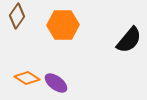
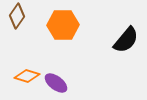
black semicircle: moved 3 px left
orange diamond: moved 2 px up; rotated 15 degrees counterclockwise
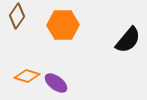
black semicircle: moved 2 px right
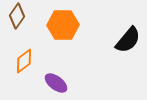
orange diamond: moved 3 px left, 15 px up; rotated 55 degrees counterclockwise
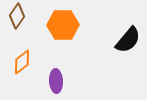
orange diamond: moved 2 px left, 1 px down
purple ellipse: moved 2 px up; rotated 50 degrees clockwise
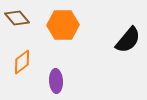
brown diamond: moved 2 px down; rotated 75 degrees counterclockwise
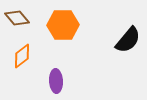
orange diamond: moved 6 px up
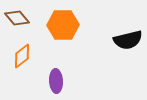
black semicircle: rotated 36 degrees clockwise
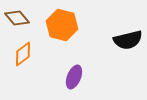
orange hexagon: moved 1 px left; rotated 16 degrees clockwise
orange diamond: moved 1 px right, 2 px up
purple ellipse: moved 18 px right, 4 px up; rotated 25 degrees clockwise
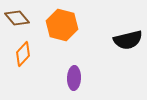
orange diamond: rotated 10 degrees counterclockwise
purple ellipse: moved 1 px down; rotated 20 degrees counterclockwise
